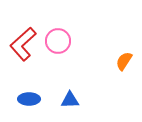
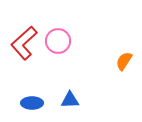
red L-shape: moved 1 px right, 1 px up
blue ellipse: moved 3 px right, 4 px down
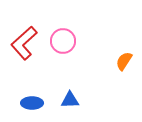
pink circle: moved 5 px right
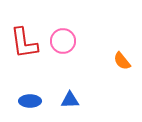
red L-shape: rotated 56 degrees counterclockwise
orange semicircle: moved 2 px left; rotated 72 degrees counterclockwise
blue ellipse: moved 2 px left, 2 px up
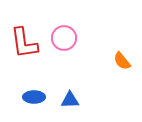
pink circle: moved 1 px right, 3 px up
blue ellipse: moved 4 px right, 4 px up
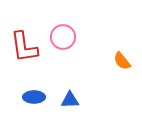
pink circle: moved 1 px left, 1 px up
red L-shape: moved 4 px down
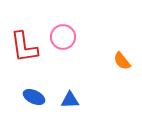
blue ellipse: rotated 25 degrees clockwise
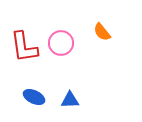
pink circle: moved 2 px left, 6 px down
orange semicircle: moved 20 px left, 29 px up
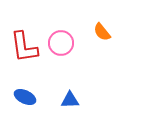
blue ellipse: moved 9 px left
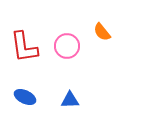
pink circle: moved 6 px right, 3 px down
